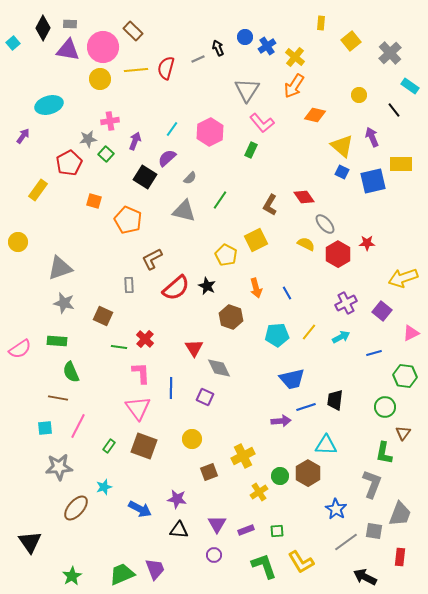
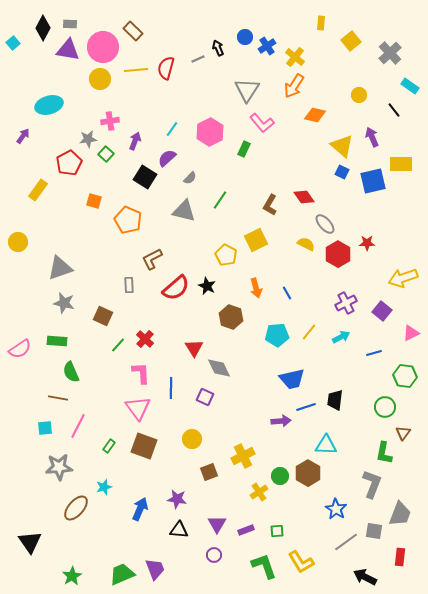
green rectangle at (251, 150): moved 7 px left, 1 px up
green line at (119, 347): moved 1 px left, 2 px up; rotated 56 degrees counterclockwise
blue arrow at (140, 509): rotated 95 degrees counterclockwise
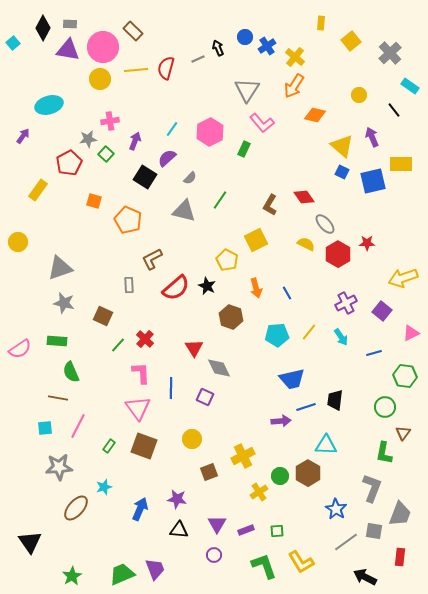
yellow pentagon at (226, 255): moved 1 px right, 5 px down
cyan arrow at (341, 337): rotated 84 degrees clockwise
gray L-shape at (372, 484): moved 4 px down
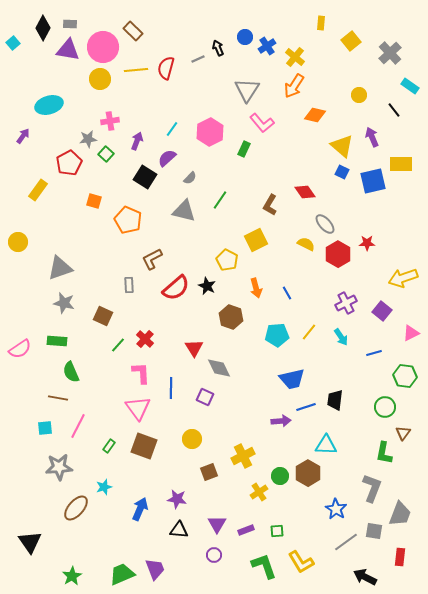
purple arrow at (135, 141): moved 2 px right
red diamond at (304, 197): moved 1 px right, 5 px up
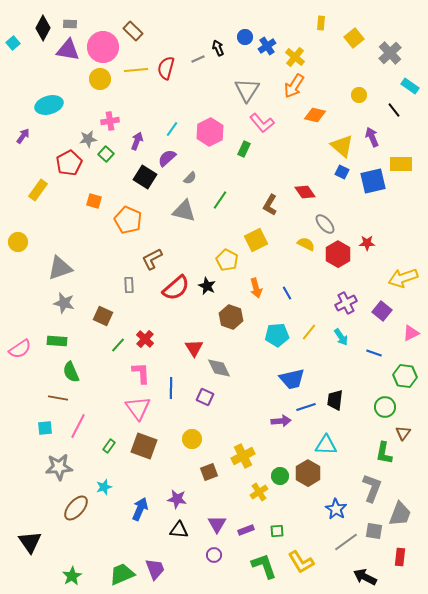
yellow square at (351, 41): moved 3 px right, 3 px up
blue line at (374, 353): rotated 35 degrees clockwise
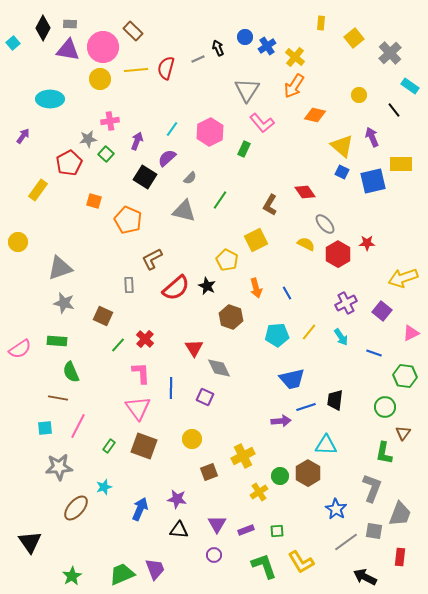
cyan ellipse at (49, 105): moved 1 px right, 6 px up; rotated 16 degrees clockwise
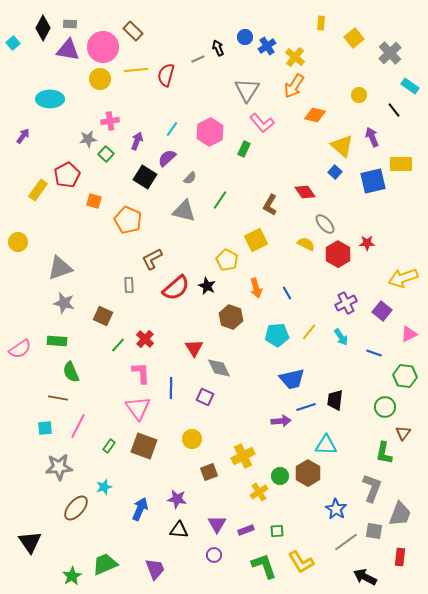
red semicircle at (166, 68): moved 7 px down
red pentagon at (69, 163): moved 2 px left, 12 px down
blue square at (342, 172): moved 7 px left; rotated 16 degrees clockwise
pink triangle at (411, 333): moved 2 px left, 1 px down
green trapezoid at (122, 574): moved 17 px left, 10 px up
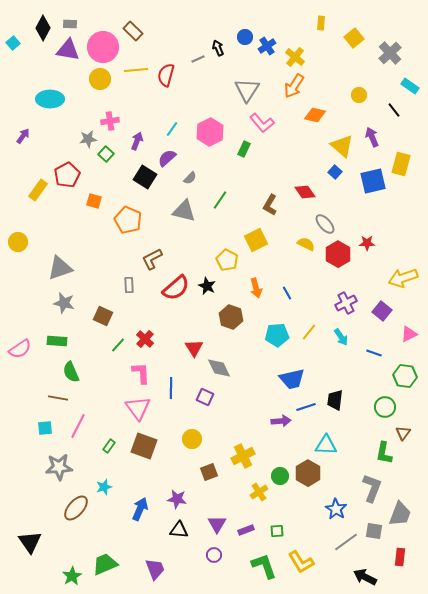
yellow rectangle at (401, 164): rotated 75 degrees counterclockwise
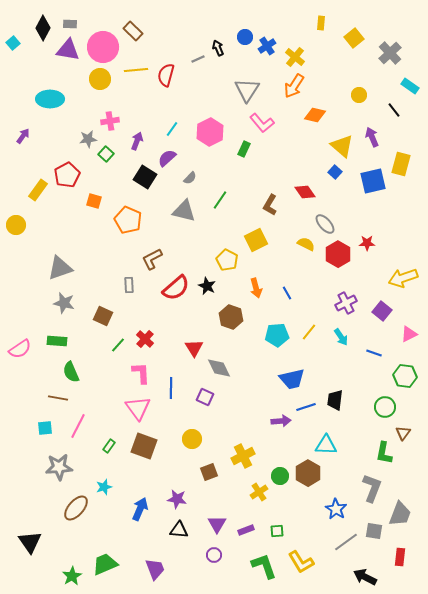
yellow circle at (18, 242): moved 2 px left, 17 px up
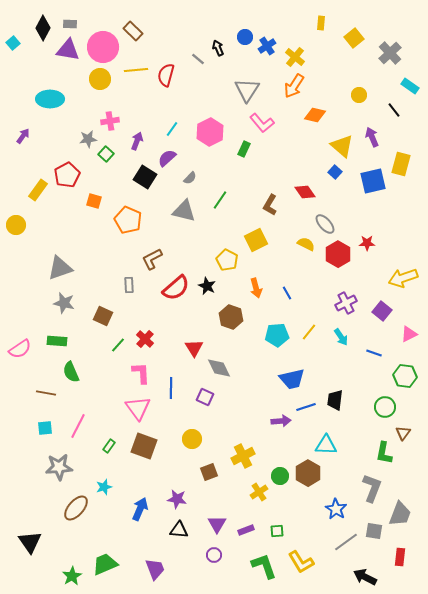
gray line at (198, 59): rotated 64 degrees clockwise
brown line at (58, 398): moved 12 px left, 5 px up
